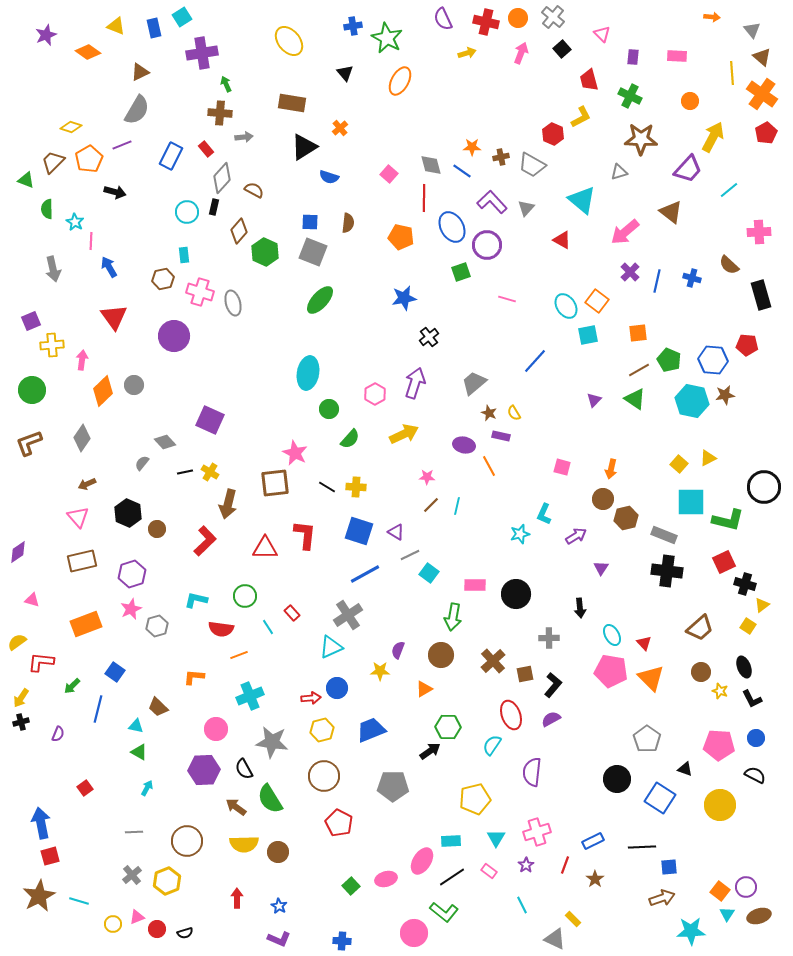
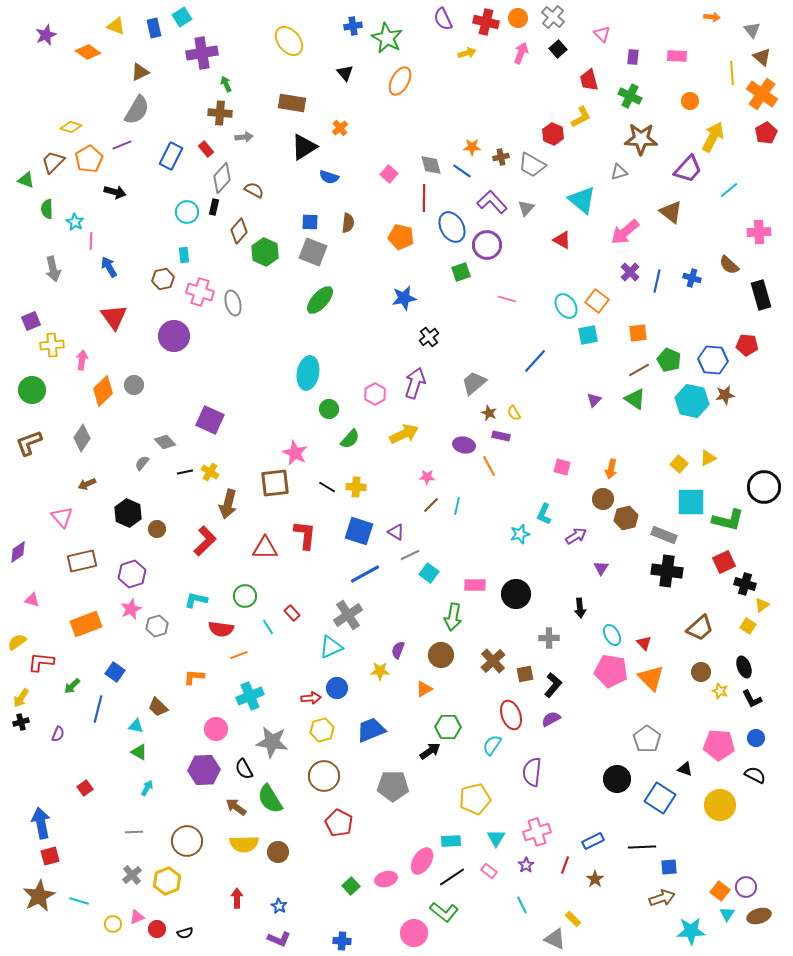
black square at (562, 49): moved 4 px left
pink triangle at (78, 517): moved 16 px left
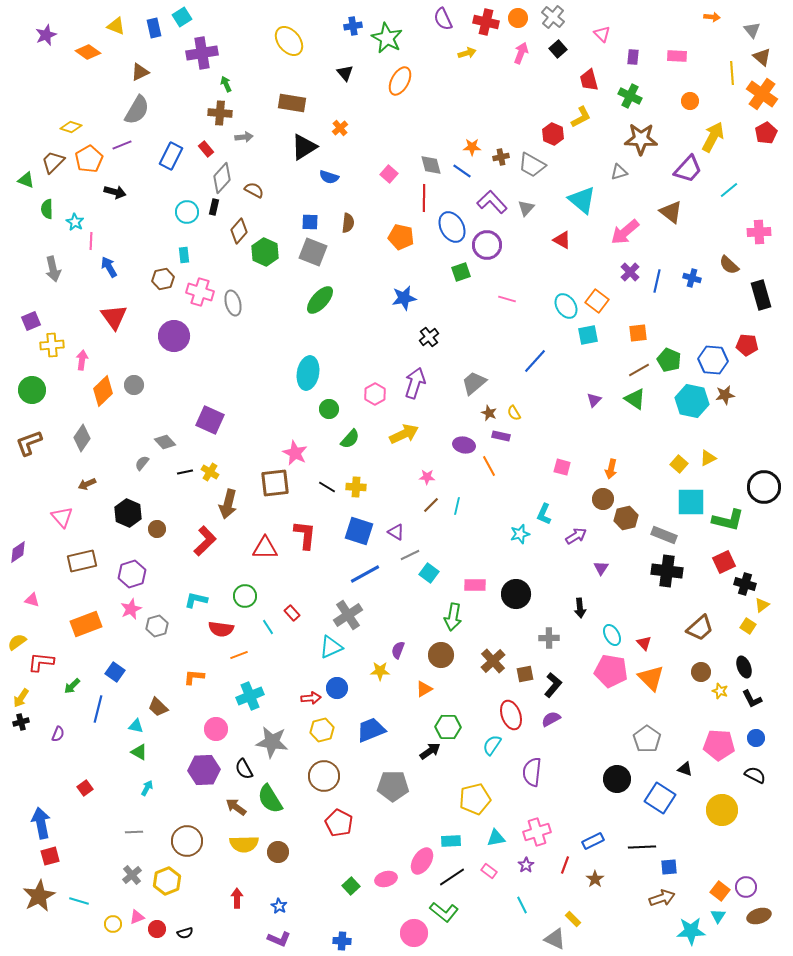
yellow circle at (720, 805): moved 2 px right, 5 px down
cyan triangle at (496, 838): rotated 48 degrees clockwise
cyan triangle at (727, 914): moved 9 px left, 2 px down
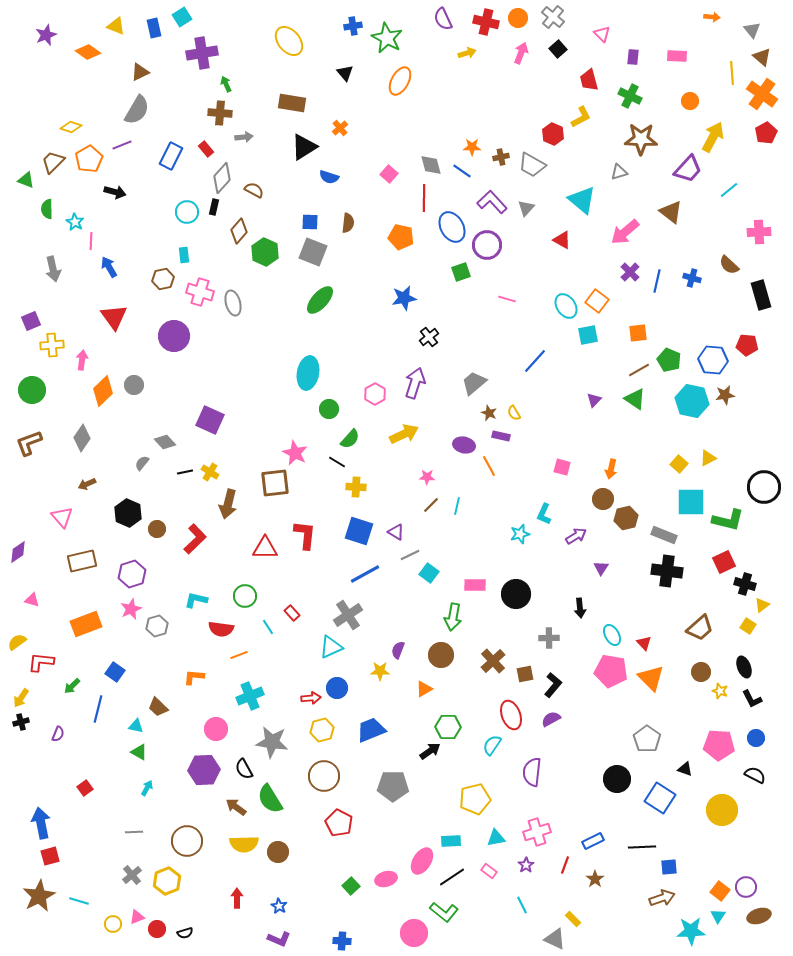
black line at (327, 487): moved 10 px right, 25 px up
red L-shape at (205, 541): moved 10 px left, 2 px up
